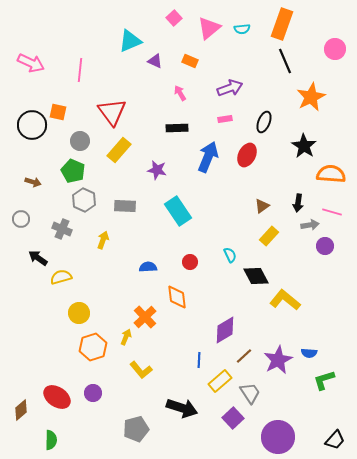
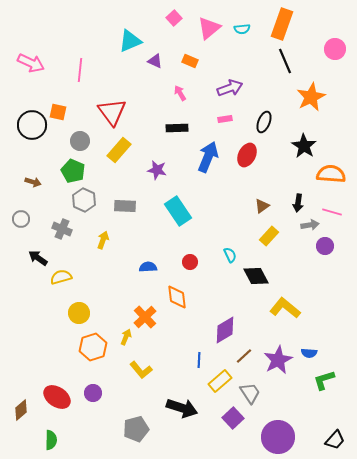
yellow L-shape at (285, 300): moved 8 px down
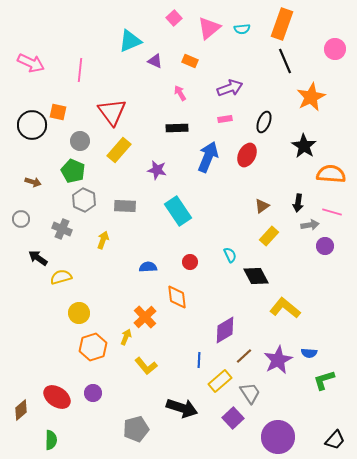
yellow L-shape at (141, 370): moved 5 px right, 4 px up
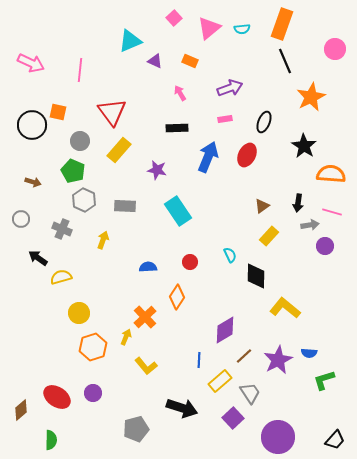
black diamond at (256, 276): rotated 28 degrees clockwise
orange diamond at (177, 297): rotated 40 degrees clockwise
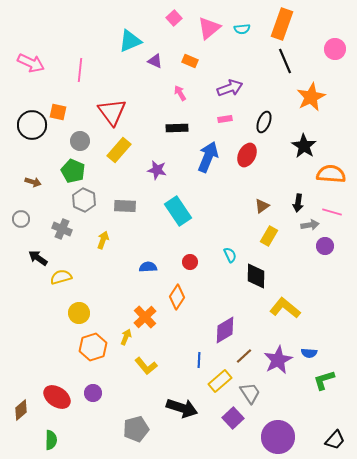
yellow rectangle at (269, 236): rotated 12 degrees counterclockwise
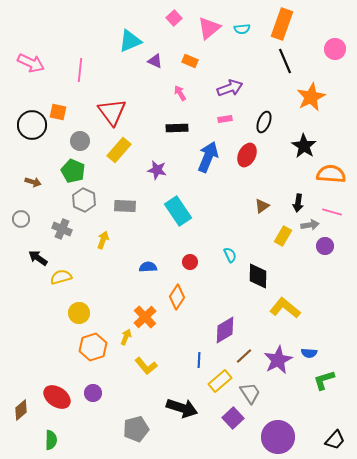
yellow rectangle at (269, 236): moved 14 px right
black diamond at (256, 276): moved 2 px right
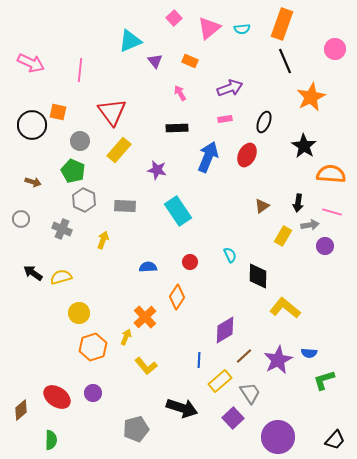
purple triangle at (155, 61): rotated 28 degrees clockwise
black arrow at (38, 258): moved 5 px left, 15 px down
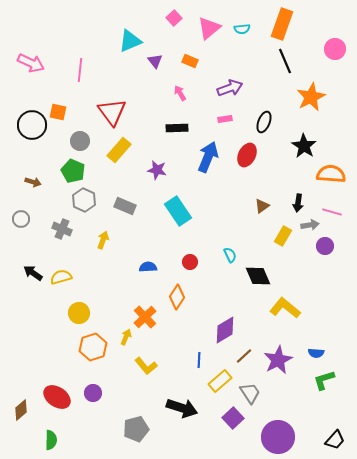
gray rectangle at (125, 206): rotated 20 degrees clockwise
black diamond at (258, 276): rotated 24 degrees counterclockwise
blue semicircle at (309, 353): moved 7 px right
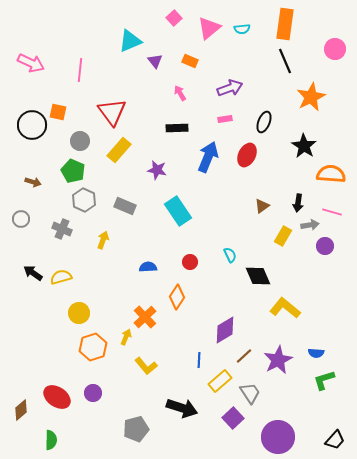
orange rectangle at (282, 24): moved 3 px right; rotated 12 degrees counterclockwise
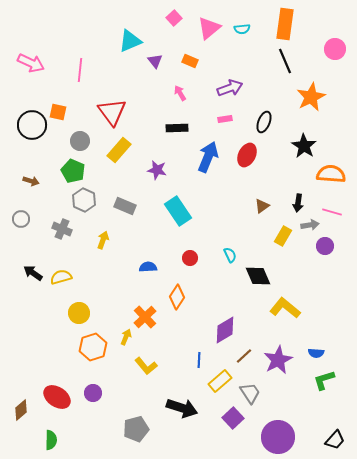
brown arrow at (33, 182): moved 2 px left, 1 px up
red circle at (190, 262): moved 4 px up
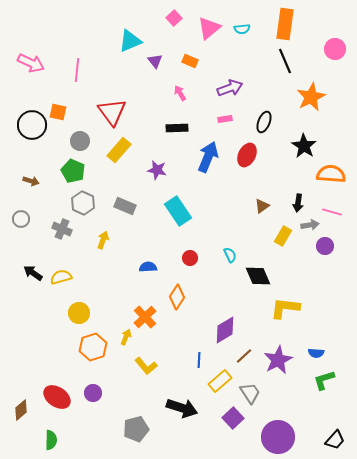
pink line at (80, 70): moved 3 px left
gray hexagon at (84, 200): moved 1 px left, 3 px down
yellow L-shape at (285, 308): rotated 32 degrees counterclockwise
